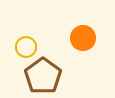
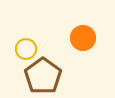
yellow circle: moved 2 px down
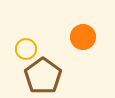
orange circle: moved 1 px up
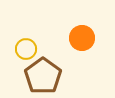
orange circle: moved 1 px left, 1 px down
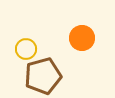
brown pentagon: rotated 21 degrees clockwise
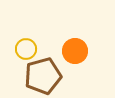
orange circle: moved 7 px left, 13 px down
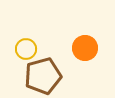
orange circle: moved 10 px right, 3 px up
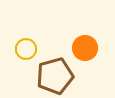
brown pentagon: moved 12 px right
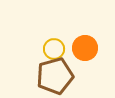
yellow circle: moved 28 px right
